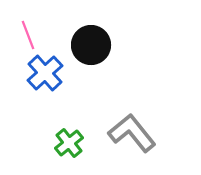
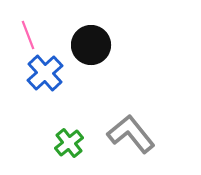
gray L-shape: moved 1 px left, 1 px down
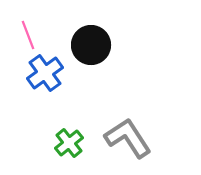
blue cross: rotated 6 degrees clockwise
gray L-shape: moved 3 px left, 4 px down; rotated 6 degrees clockwise
